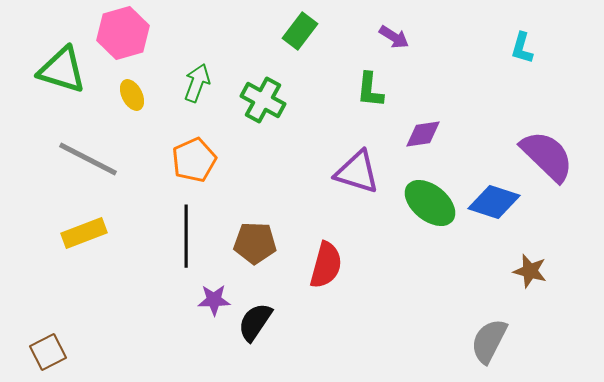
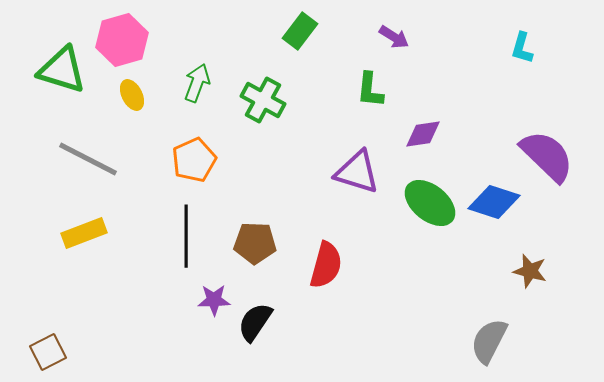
pink hexagon: moved 1 px left, 7 px down
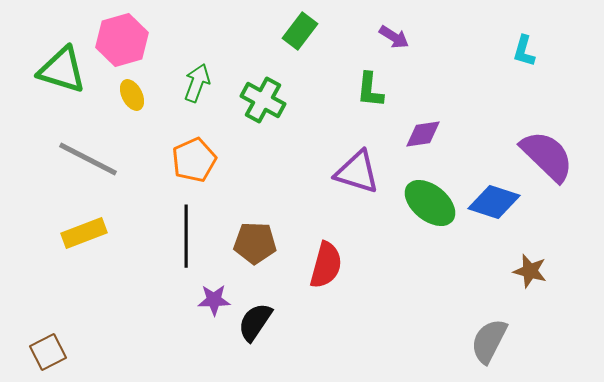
cyan L-shape: moved 2 px right, 3 px down
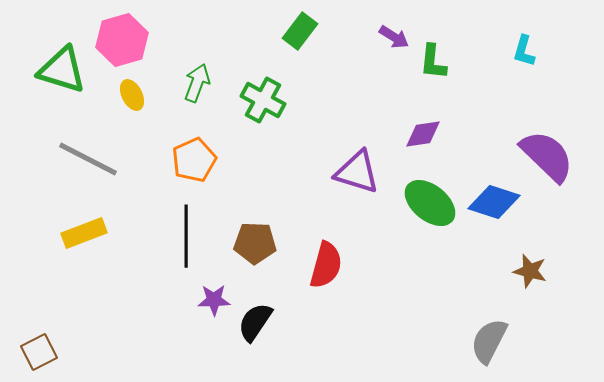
green L-shape: moved 63 px right, 28 px up
brown square: moved 9 px left
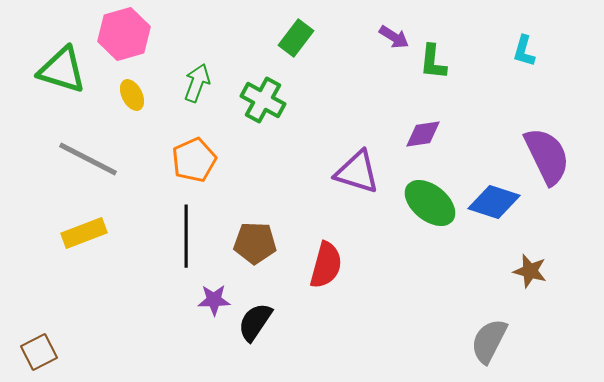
green rectangle: moved 4 px left, 7 px down
pink hexagon: moved 2 px right, 6 px up
purple semicircle: rotated 20 degrees clockwise
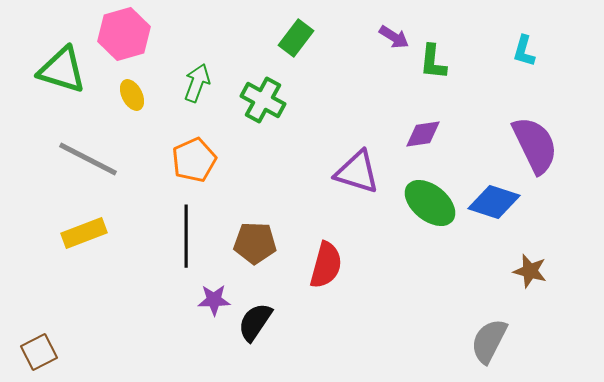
purple semicircle: moved 12 px left, 11 px up
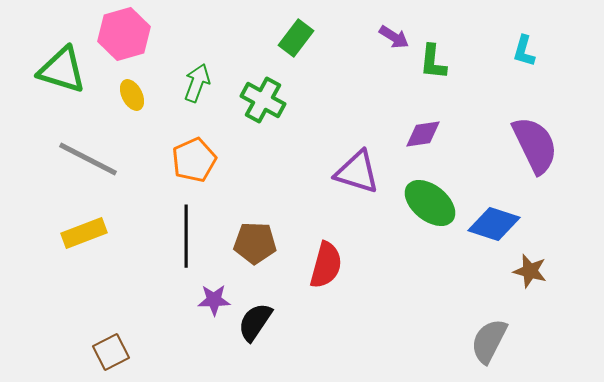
blue diamond: moved 22 px down
brown square: moved 72 px right
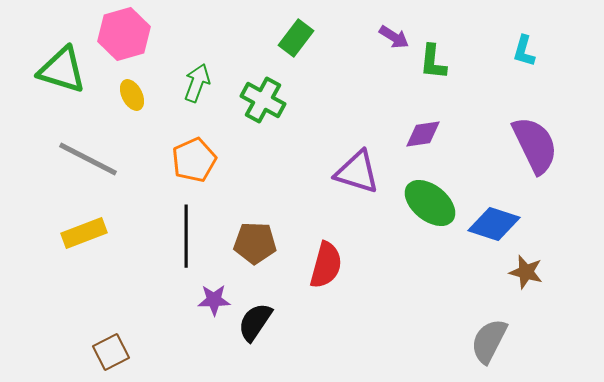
brown star: moved 4 px left, 1 px down
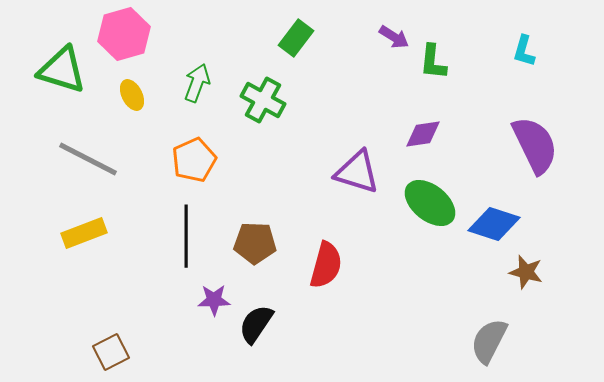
black semicircle: moved 1 px right, 2 px down
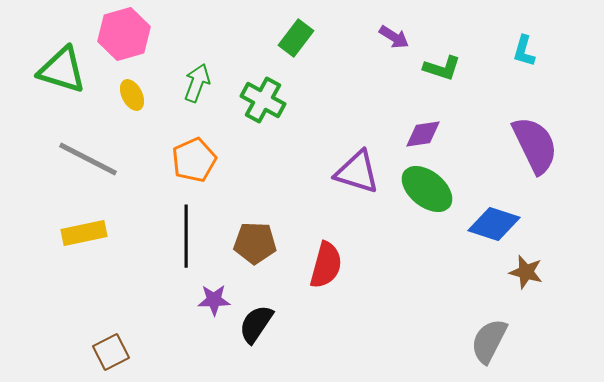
green L-shape: moved 9 px right, 6 px down; rotated 78 degrees counterclockwise
green ellipse: moved 3 px left, 14 px up
yellow rectangle: rotated 9 degrees clockwise
